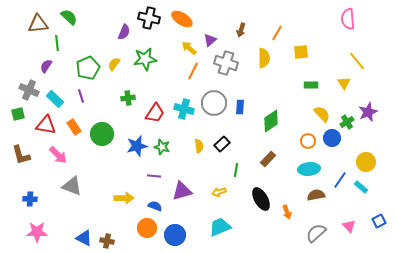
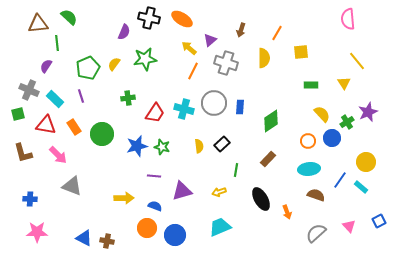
brown L-shape at (21, 155): moved 2 px right, 2 px up
brown semicircle at (316, 195): rotated 30 degrees clockwise
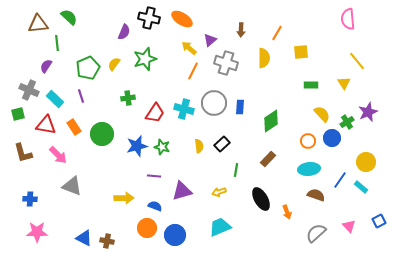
brown arrow at (241, 30): rotated 16 degrees counterclockwise
green star at (145, 59): rotated 10 degrees counterclockwise
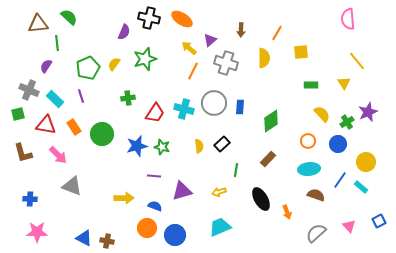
blue circle at (332, 138): moved 6 px right, 6 px down
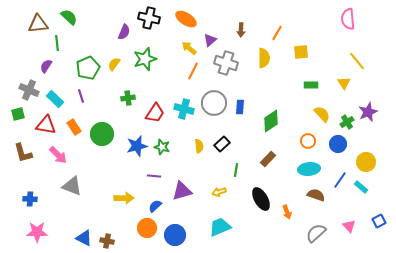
orange ellipse at (182, 19): moved 4 px right
blue semicircle at (155, 206): rotated 64 degrees counterclockwise
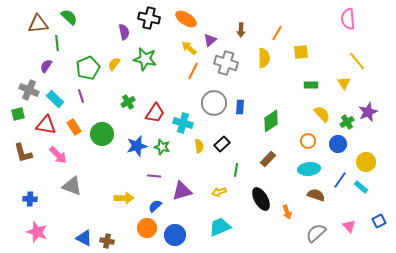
purple semicircle at (124, 32): rotated 35 degrees counterclockwise
green star at (145, 59): rotated 30 degrees clockwise
green cross at (128, 98): moved 4 px down; rotated 24 degrees counterclockwise
cyan cross at (184, 109): moved 1 px left, 14 px down
pink star at (37, 232): rotated 20 degrees clockwise
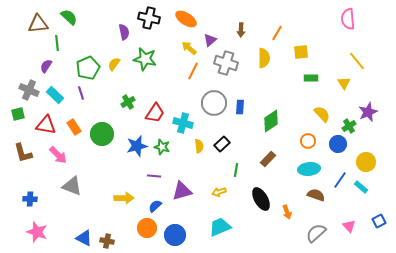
green rectangle at (311, 85): moved 7 px up
purple line at (81, 96): moved 3 px up
cyan rectangle at (55, 99): moved 4 px up
green cross at (347, 122): moved 2 px right, 4 px down
